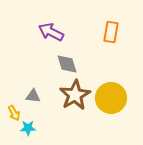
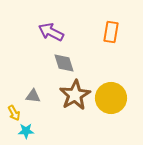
gray diamond: moved 3 px left, 1 px up
cyan star: moved 2 px left, 3 px down
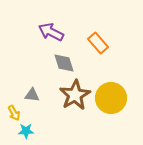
orange rectangle: moved 13 px left, 11 px down; rotated 50 degrees counterclockwise
gray triangle: moved 1 px left, 1 px up
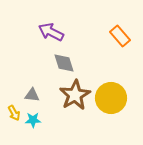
orange rectangle: moved 22 px right, 7 px up
cyan star: moved 7 px right, 11 px up
